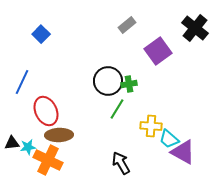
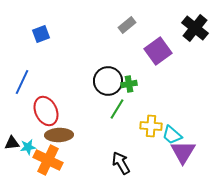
blue square: rotated 24 degrees clockwise
cyan trapezoid: moved 3 px right, 4 px up
purple triangle: rotated 32 degrees clockwise
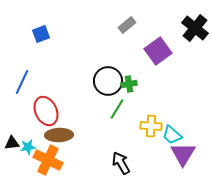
purple triangle: moved 2 px down
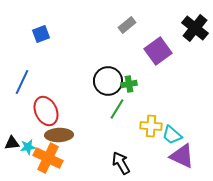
purple triangle: moved 1 px left, 2 px down; rotated 36 degrees counterclockwise
orange cross: moved 2 px up
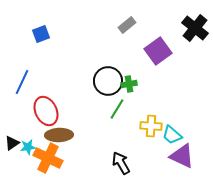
black triangle: rotated 28 degrees counterclockwise
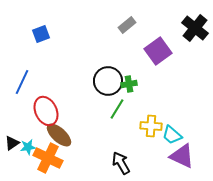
brown ellipse: rotated 44 degrees clockwise
